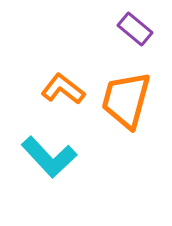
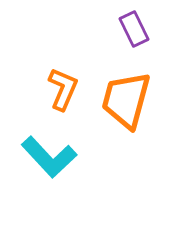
purple rectangle: moved 1 px left; rotated 24 degrees clockwise
orange L-shape: rotated 75 degrees clockwise
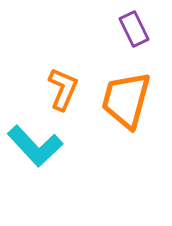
cyan L-shape: moved 14 px left, 11 px up
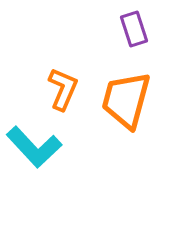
purple rectangle: rotated 8 degrees clockwise
cyan L-shape: moved 1 px left, 1 px down
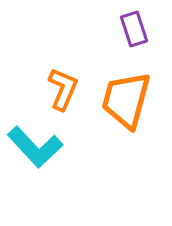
cyan L-shape: moved 1 px right
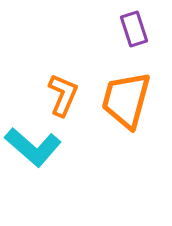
orange L-shape: moved 6 px down
cyan L-shape: moved 2 px left; rotated 6 degrees counterclockwise
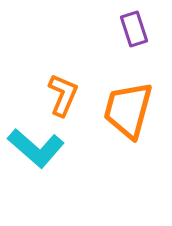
orange trapezoid: moved 2 px right, 10 px down
cyan L-shape: moved 3 px right, 1 px down
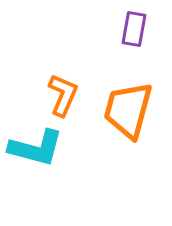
purple rectangle: rotated 28 degrees clockwise
cyan L-shape: rotated 26 degrees counterclockwise
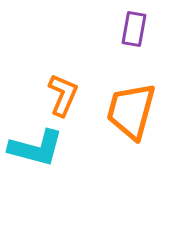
orange trapezoid: moved 3 px right, 1 px down
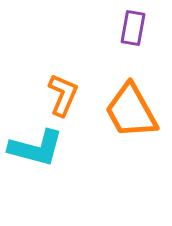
purple rectangle: moved 1 px left, 1 px up
orange trapezoid: rotated 44 degrees counterclockwise
